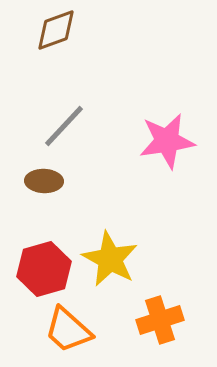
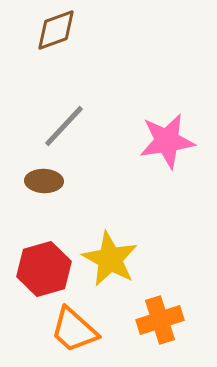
orange trapezoid: moved 6 px right
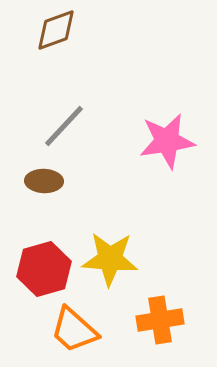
yellow star: rotated 24 degrees counterclockwise
orange cross: rotated 9 degrees clockwise
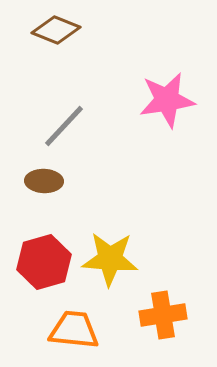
brown diamond: rotated 42 degrees clockwise
pink star: moved 41 px up
red hexagon: moved 7 px up
orange cross: moved 3 px right, 5 px up
orange trapezoid: rotated 144 degrees clockwise
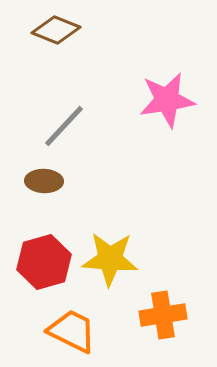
orange trapezoid: moved 2 px left, 1 px down; rotated 20 degrees clockwise
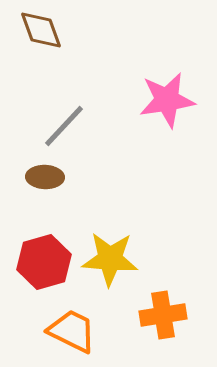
brown diamond: moved 15 px left; rotated 48 degrees clockwise
brown ellipse: moved 1 px right, 4 px up
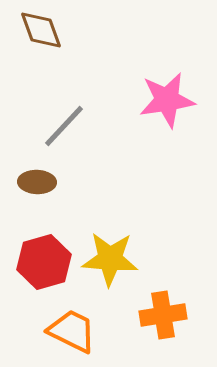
brown ellipse: moved 8 px left, 5 px down
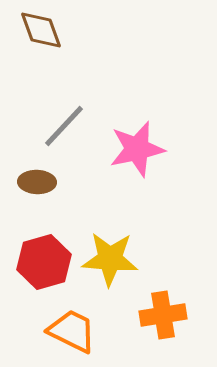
pink star: moved 30 px left, 49 px down; rotated 4 degrees counterclockwise
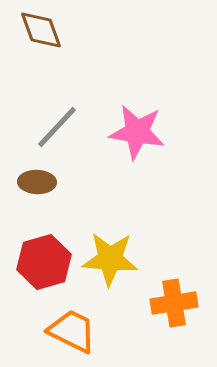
gray line: moved 7 px left, 1 px down
pink star: moved 17 px up; rotated 22 degrees clockwise
orange cross: moved 11 px right, 12 px up
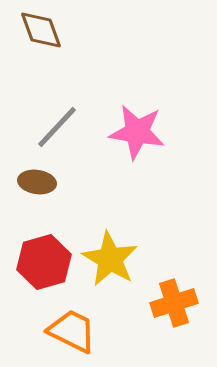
brown ellipse: rotated 6 degrees clockwise
yellow star: rotated 26 degrees clockwise
orange cross: rotated 9 degrees counterclockwise
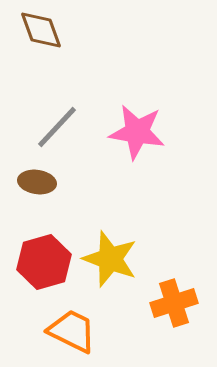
yellow star: rotated 10 degrees counterclockwise
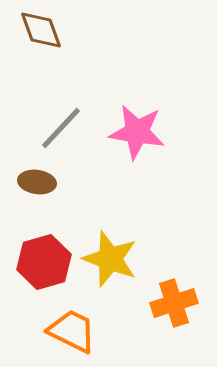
gray line: moved 4 px right, 1 px down
